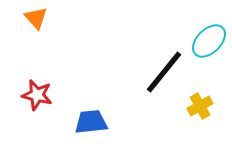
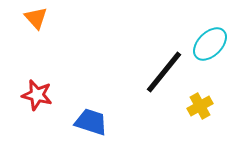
cyan ellipse: moved 1 px right, 3 px down
blue trapezoid: rotated 24 degrees clockwise
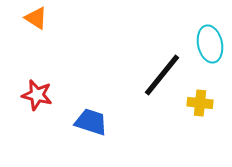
orange triangle: rotated 15 degrees counterclockwise
cyan ellipse: rotated 57 degrees counterclockwise
black line: moved 2 px left, 3 px down
yellow cross: moved 3 px up; rotated 35 degrees clockwise
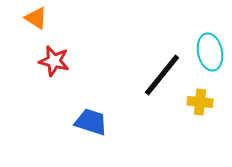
cyan ellipse: moved 8 px down
red star: moved 17 px right, 34 px up
yellow cross: moved 1 px up
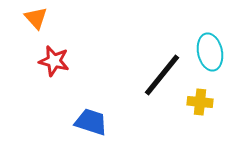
orange triangle: rotated 15 degrees clockwise
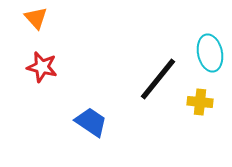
cyan ellipse: moved 1 px down
red star: moved 12 px left, 6 px down
black line: moved 4 px left, 4 px down
blue trapezoid: rotated 16 degrees clockwise
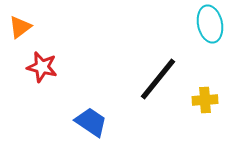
orange triangle: moved 16 px left, 9 px down; rotated 35 degrees clockwise
cyan ellipse: moved 29 px up
yellow cross: moved 5 px right, 2 px up; rotated 10 degrees counterclockwise
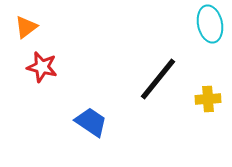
orange triangle: moved 6 px right
yellow cross: moved 3 px right, 1 px up
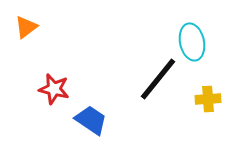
cyan ellipse: moved 18 px left, 18 px down
red star: moved 12 px right, 22 px down
blue trapezoid: moved 2 px up
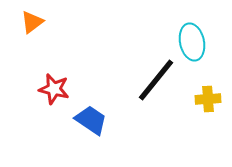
orange triangle: moved 6 px right, 5 px up
black line: moved 2 px left, 1 px down
